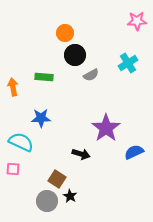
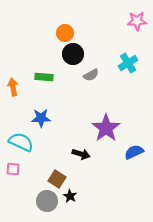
black circle: moved 2 px left, 1 px up
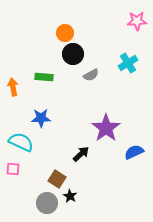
black arrow: rotated 60 degrees counterclockwise
gray circle: moved 2 px down
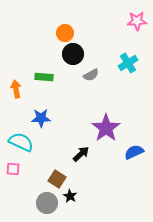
orange arrow: moved 3 px right, 2 px down
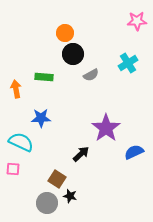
black star: rotated 16 degrees counterclockwise
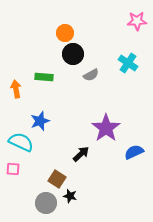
cyan cross: rotated 24 degrees counterclockwise
blue star: moved 1 px left, 3 px down; rotated 18 degrees counterclockwise
gray circle: moved 1 px left
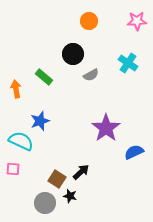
orange circle: moved 24 px right, 12 px up
green rectangle: rotated 36 degrees clockwise
cyan semicircle: moved 1 px up
black arrow: moved 18 px down
gray circle: moved 1 px left
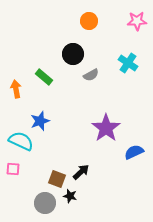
brown square: rotated 12 degrees counterclockwise
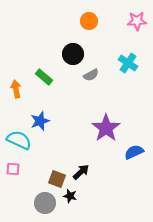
cyan semicircle: moved 2 px left, 1 px up
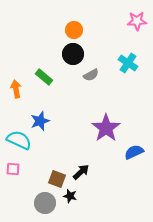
orange circle: moved 15 px left, 9 px down
